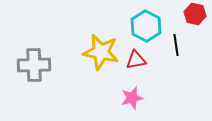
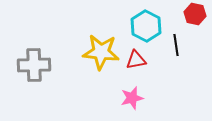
yellow star: rotated 6 degrees counterclockwise
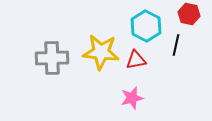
red hexagon: moved 6 px left
black line: rotated 20 degrees clockwise
gray cross: moved 18 px right, 7 px up
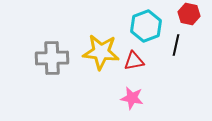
cyan hexagon: rotated 12 degrees clockwise
red triangle: moved 2 px left, 1 px down
pink star: rotated 25 degrees clockwise
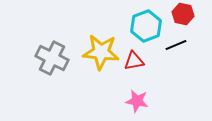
red hexagon: moved 6 px left
black line: rotated 55 degrees clockwise
gray cross: rotated 28 degrees clockwise
pink star: moved 5 px right, 3 px down
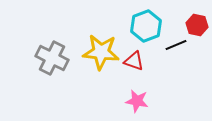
red hexagon: moved 14 px right, 11 px down
red triangle: rotated 30 degrees clockwise
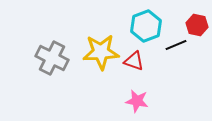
yellow star: rotated 9 degrees counterclockwise
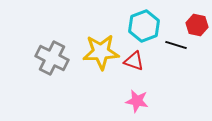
cyan hexagon: moved 2 px left
black line: rotated 40 degrees clockwise
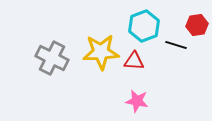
red hexagon: rotated 20 degrees counterclockwise
red triangle: rotated 15 degrees counterclockwise
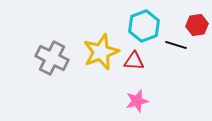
yellow star: rotated 18 degrees counterclockwise
pink star: rotated 25 degrees counterclockwise
